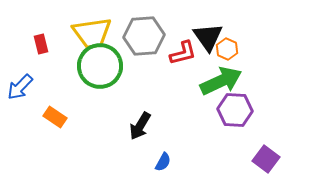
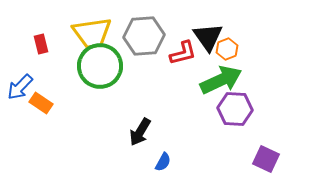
orange hexagon: rotated 15 degrees clockwise
green arrow: moved 1 px up
purple hexagon: moved 1 px up
orange rectangle: moved 14 px left, 14 px up
black arrow: moved 6 px down
purple square: rotated 12 degrees counterclockwise
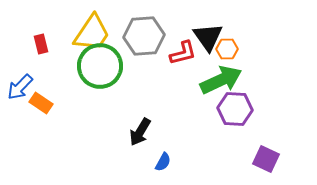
yellow trapezoid: rotated 48 degrees counterclockwise
orange hexagon: rotated 20 degrees clockwise
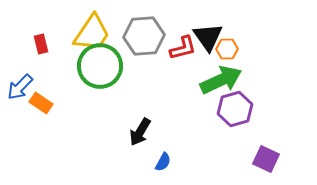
red L-shape: moved 5 px up
purple hexagon: rotated 20 degrees counterclockwise
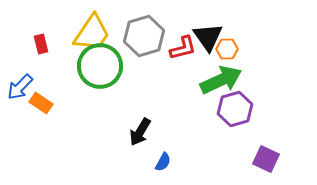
gray hexagon: rotated 12 degrees counterclockwise
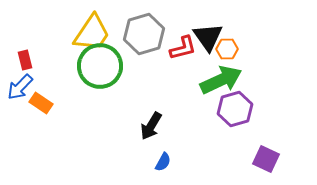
gray hexagon: moved 2 px up
red rectangle: moved 16 px left, 16 px down
black arrow: moved 11 px right, 6 px up
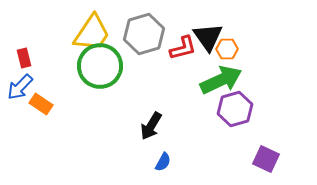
red rectangle: moved 1 px left, 2 px up
orange rectangle: moved 1 px down
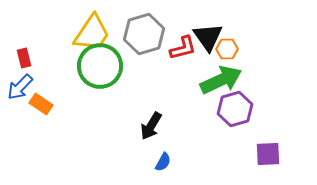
purple square: moved 2 px right, 5 px up; rotated 28 degrees counterclockwise
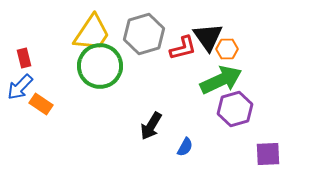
blue semicircle: moved 22 px right, 15 px up
